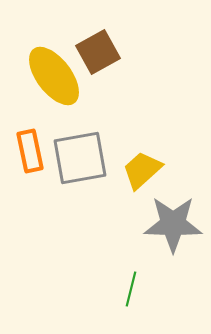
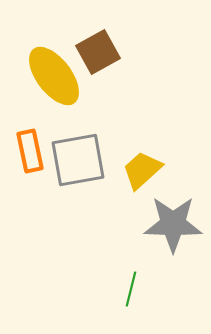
gray square: moved 2 px left, 2 px down
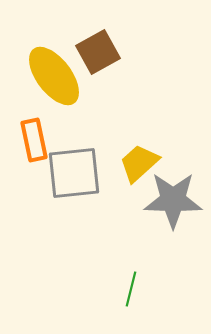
orange rectangle: moved 4 px right, 11 px up
gray square: moved 4 px left, 13 px down; rotated 4 degrees clockwise
yellow trapezoid: moved 3 px left, 7 px up
gray star: moved 24 px up
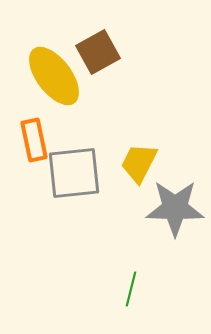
yellow trapezoid: rotated 21 degrees counterclockwise
gray star: moved 2 px right, 8 px down
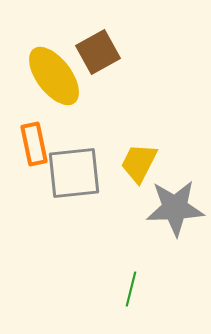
orange rectangle: moved 4 px down
gray star: rotated 4 degrees counterclockwise
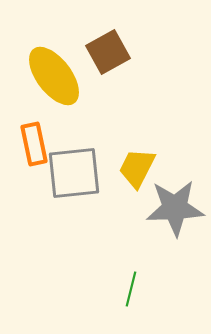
brown square: moved 10 px right
yellow trapezoid: moved 2 px left, 5 px down
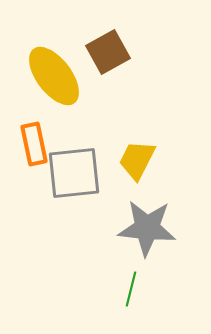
yellow trapezoid: moved 8 px up
gray star: moved 28 px left, 20 px down; rotated 8 degrees clockwise
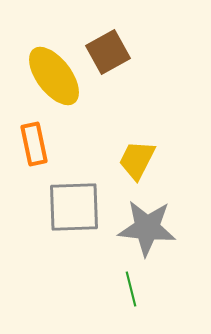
gray square: moved 34 px down; rotated 4 degrees clockwise
green line: rotated 28 degrees counterclockwise
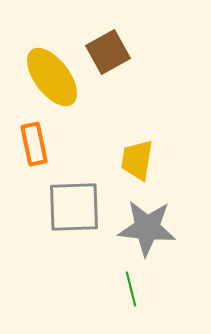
yellow ellipse: moved 2 px left, 1 px down
yellow trapezoid: rotated 18 degrees counterclockwise
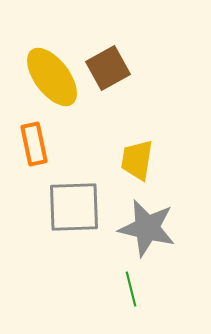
brown square: moved 16 px down
gray star: rotated 8 degrees clockwise
